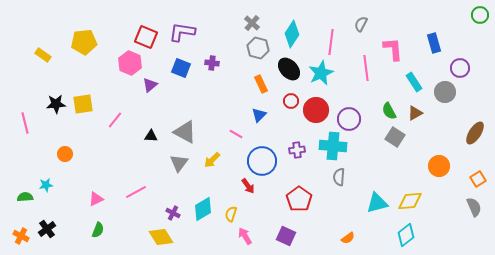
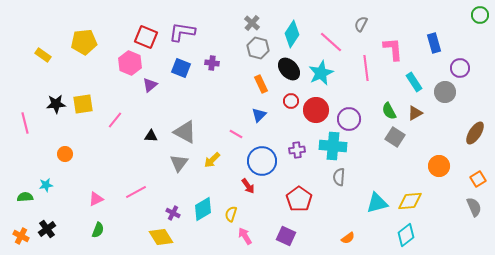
pink line at (331, 42): rotated 55 degrees counterclockwise
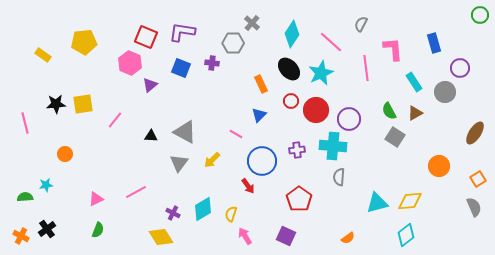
gray hexagon at (258, 48): moved 25 px left, 5 px up; rotated 15 degrees counterclockwise
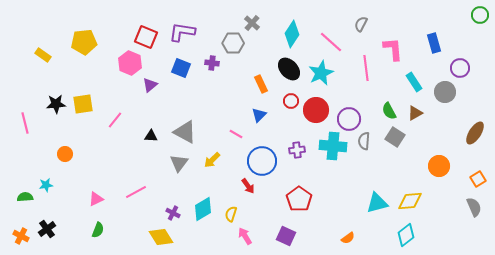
gray semicircle at (339, 177): moved 25 px right, 36 px up
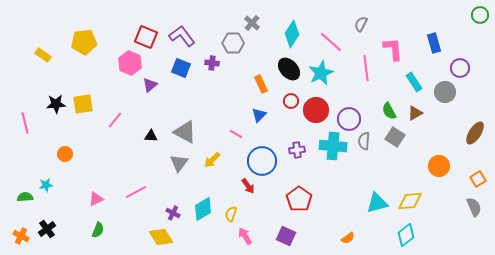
purple L-shape at (182, 32): moved 4 px down; rotated 44 degrees clockwise
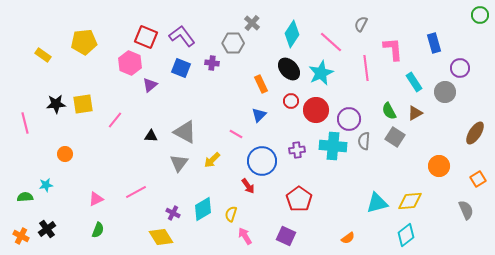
gray semicircle at (474, 207): moved 8 px left, 3 px down
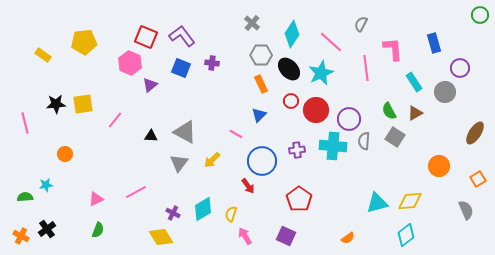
gray hexagon at (233, 43): moved 28 px right, 12 px down
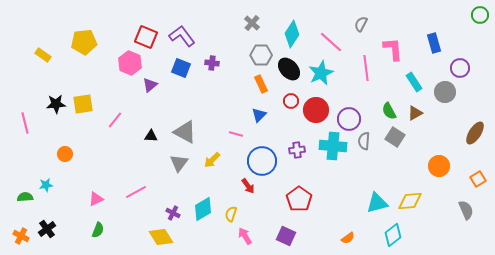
pink line at (236, 134): rotated 16 degrees counterclockwise
cyan diamond at (406, 235): moved 13 px left
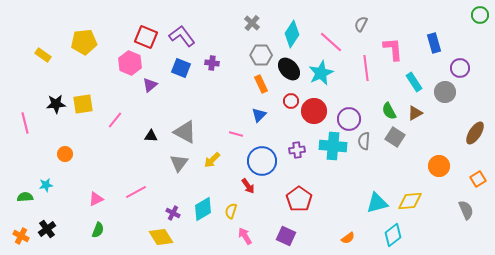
red circle at (316, 110): moved 2 px left, 1 px down
yellow semicircle at (231, 214): moved 3 px up
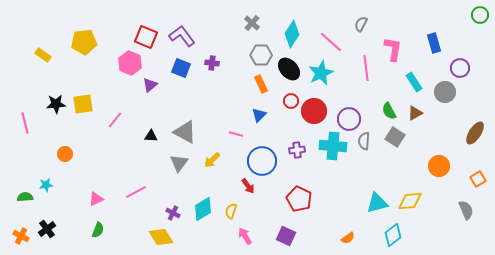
pink L-shape at (393, 49): rotated 15 degrees clockwise
red pentagon at (299, 199): rotated 10 degrees counterclockwise
